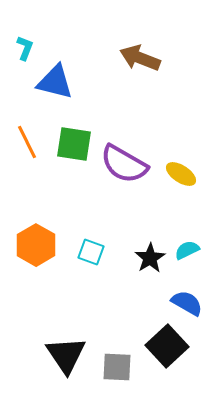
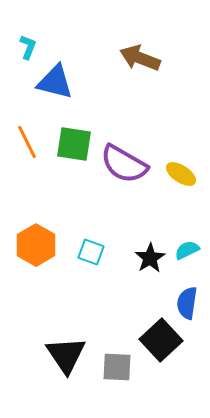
cyan L-shape: moved 3 px right, 1 px up
blue semicircle: rotated 112 degrees counterclockwise
black square: moved 6 px left, 6 px up
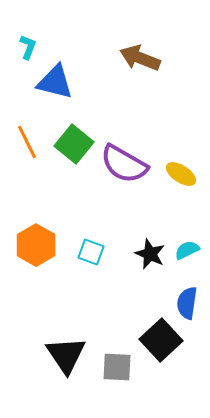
green square: rotated 30 degrees clockwise
black star: moved 4 px up; rotated 16 degrees counterclockwise
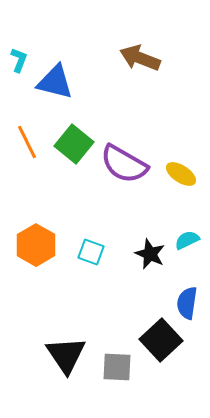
cyan L-shape: moved 9 px left, 13 px down
cyan semicircle: moved 10 px up
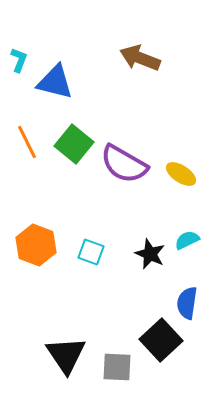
orange hexagon: rotated 9 degrees counterclockwise
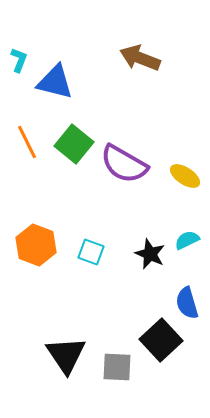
yellow ellipse: moved 4 px right, 2 px down
blue semicircle: rotated 24 degrees counterclockwise
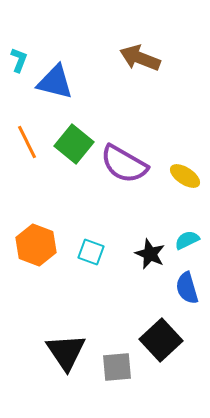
blue semicircle: moved 15 px up
black triangle: moved 3 px up
gray square: rotated 8 degrees counterclockwise
